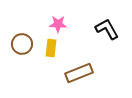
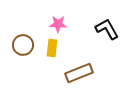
brown circle: moved 1 px right, 1 px down
yellow rectangle: moved 1 px right
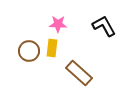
black L-shape: moved 3 px left, 3 px up
brown circle: moved 6 px right, 6 px down
brown rectangle: rotated 64 degrees clockwise
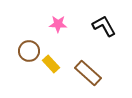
yellow rectangle: moved 1 px left, 16 px down; rotated 48 degrees counterclockwise
brown rectangle: moved 9 px right
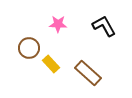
brown circle: moved 3 px up
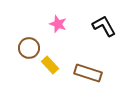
pink star: rotated 18 degrees clockwise
yellow rectangle: moved 1 px left, 1 px down
brown rectangle: rotated 24 degrees counterclockwise
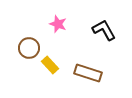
black L-shape: moved 4 px down
